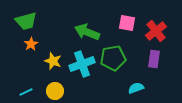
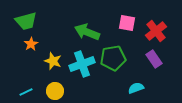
purple rectangle: rotated 42 degrees counterclockwise
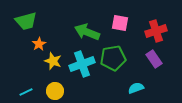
pink square: moved 7 px left
red cross: rotated 20 degrees clockwise
orange star: moved 8 px right
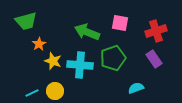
green pentagon: rotated 10 degrees counterclockwise
cyan cross: moved 2 px left, 1 px down; rotated 25 degrees clockwise
cyan line: moved 6 px right, 1 px down
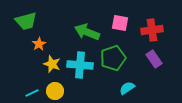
red cross: moved 4 px left, 1 px up; rotated 10 degrees clockwise
yellow star: moved 1 px left, 3 px down
cyan semicircle: moved 9 px left; rotated 14 degrees counterclockwise
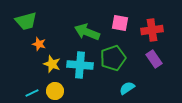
orange star: rotated 24 degrees counterclockwise
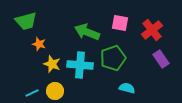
red cross: rotated 30 degrees counterclockwise
purple rectangle: moved 7 px right
cyan semicircle: rotated 49 degrees clockwise
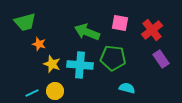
green trapezoid: moved 1 px left, 1 px down
green pentagon: rotated 25 degrees clockwise
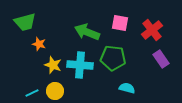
yellow star: moved 1 px right, 1 px down
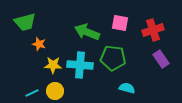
red cross: moved 1 px right; rotated 20 degrees clockwise
yellow star: rotated 18 degrees counterclockwise
